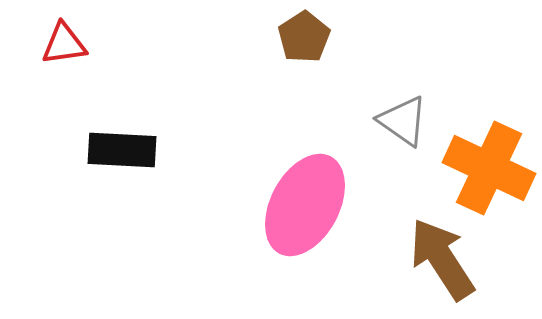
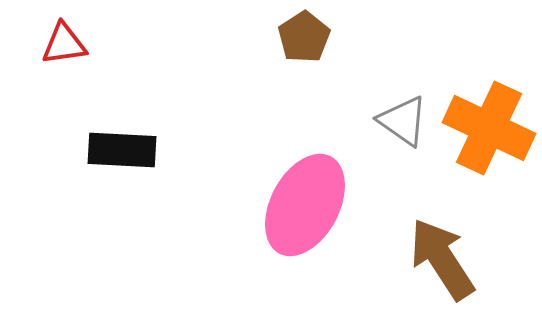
orange cross: moved 40 px up
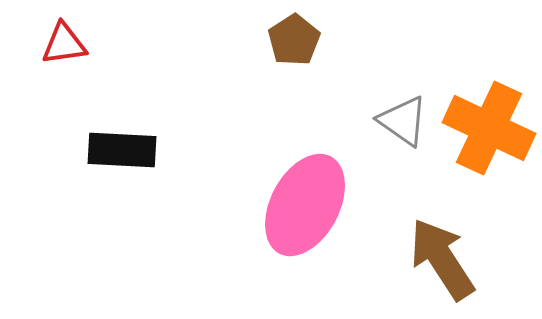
brown pentagon: moved 10 px left, 3 px down
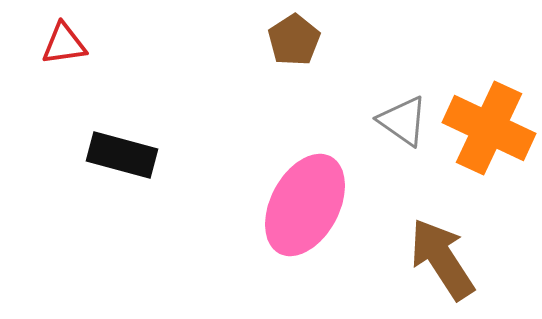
black rectangle: moved 5 px down; rotated 12 degrees clockwise
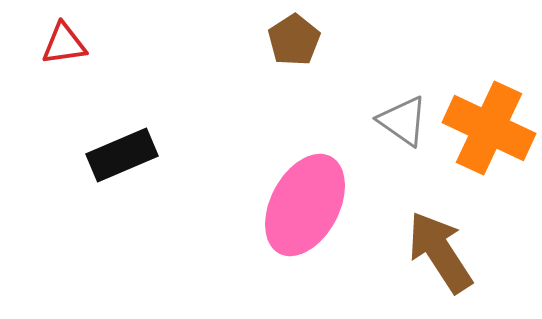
black rectangle: rotated 38 degrees counterclockwise
brown arrow: moved 2 px left, 7 px up
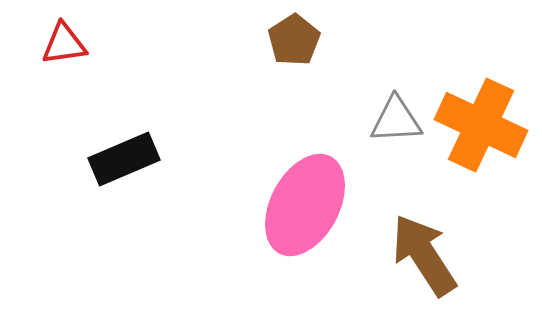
gray triangle: moved 7 px left, 1 px up; rotated 38 degrees counterclockwise
orange cross: moved 8 px left, 3 px up
black rectangle: moved 2 px right, 4 px down
brown arrow: moved 16 px left, 3 px down
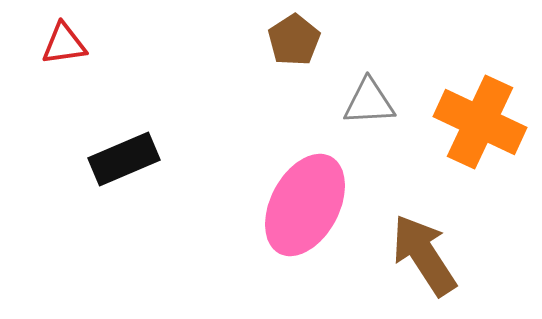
gray triangle: moved 27 px left, 18 px up
orange cross: moved 1 px left, 3 px up
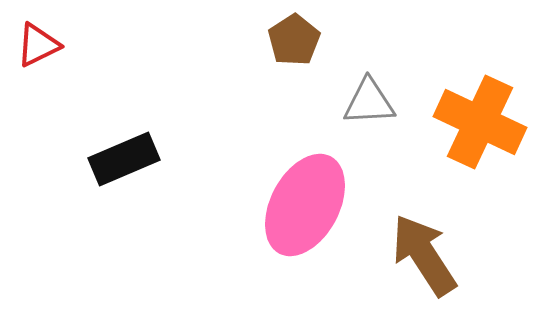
red triangle: moved 26 px left, 1 px down; rotated 18 degrees counterclockwise
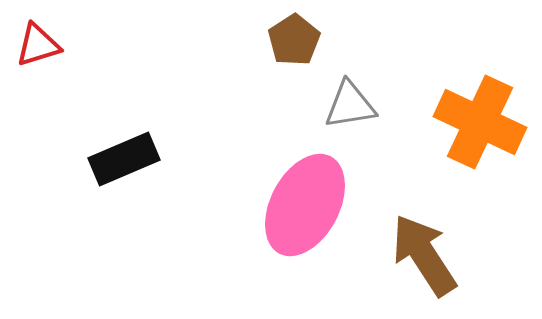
red triangle: rotated 9 degrees clockwise
gray triangle: moved 19 px left, 3 px down; rotated 6 degrees counterclockwise
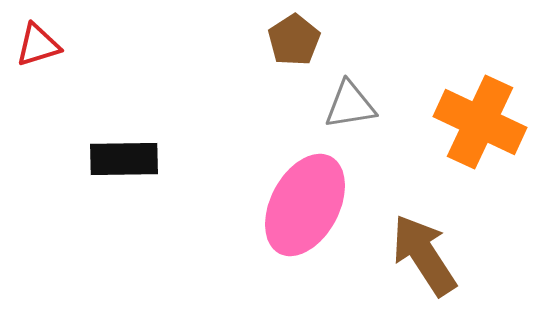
black rectangle: rotated 22 degrees clockwise
